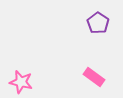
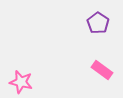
pink rectangle: moved 8 px right, 7 px up
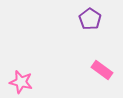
purple pentagon: moved 8 px left, 4 px up
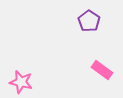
purple pentagon: moved 1 px left, 2 px down
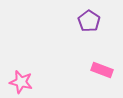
pink rectangle: rotated 15 degrees counterclockwise
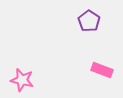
pink star: moved 1 px right, 2 px up
